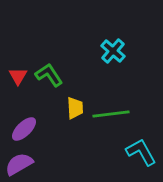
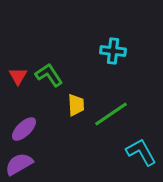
cyan cross: rotated 35 degrees counterclockwise
yellow trapezoid: moved 1 px right, 3 px up
green line: rotated 27 degrees counterclockwise
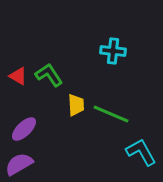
red triangle: rotated 30 degrees counterclockwise
green line: rotated 57 degrees clockwise
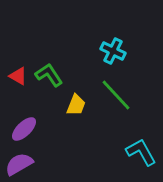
cyan cross: rotated 20 degrees clockwise
yellow trapezoid: rotated 25 degrees clockwise
green line: moved 5 px right, 19 px up; rotated 24 degrees clockwise
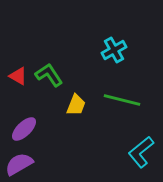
cyan cross: moved 1 px right, 1 px up; rotated 35 degrees clockwise
green line: moved 6 px right, 5 px down; rotated 33 degrees counterclockwise
cyan L-shape: rotated 100 degrees counterclockwise
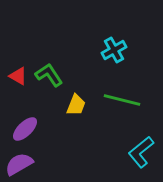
purple ellipse: moved 1 px right
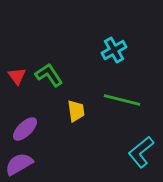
red triangle: moved 1 px left; rotated 24 degrees clockwise
yellow trapezoid: moved 6 px down; rotated 30 degrees counterclockwise
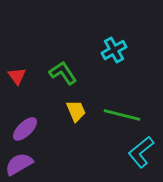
green L-shape: moved 14 px right, 2 px up
green line: moved 15 px down
yellow trapezoid: rotated 15 degrees counterclockwise
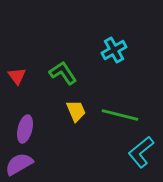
green line: moved 2 px left
purple ellipse: rotated 32 degrees counterclockwise
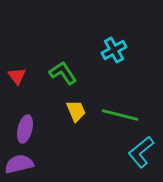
purple semicircle: rotated 16 degrees clockwise
